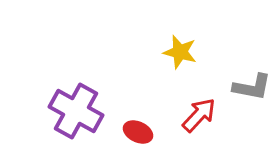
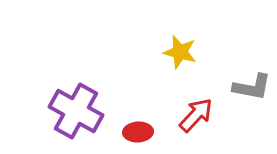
red arrow: moved 3 px left
red ellipse: rotated 28 degrees counterclockwise
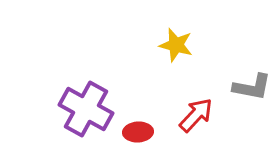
yellow star: moved 4 px left, 7 px up
purple cross: moved 10 px right, 2 px up
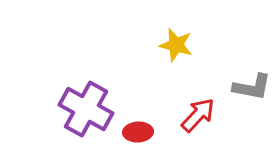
red arrow: moved 2 px right
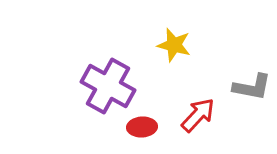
yellow star: moved 2 px left
purple cross: moved 22 px right, 23 px up
red ellipse: moved 4 px right, 5 px up
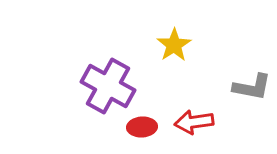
yellow star: rotated 24 degrees clockwise
red arrow: moved 4 px left, 7 px down; rotated 141 degrees counterclockwise
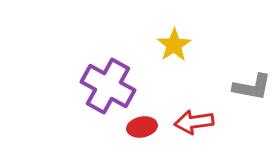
red ellipse: rotated 8 degrees counterclockwise
